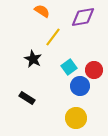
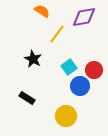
purple diamond: moved 1 px right
yellow line: moved 4 px right, 3 px up
yellow circle: moved 10 px left, 2 px up
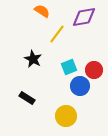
cyan square: rotated 14 degrees clockwise
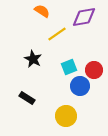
yellow line: rotated 18 degrees clockwise
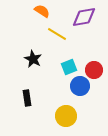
yellow line: rotated 66 degrees clockwise
black rectangle: rotated 49 degrees clockwise
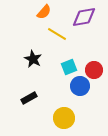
orange semicircle: moved 2 px right, 1 px down; rotated 98 degrees clockwise
black rectangle: moved 2 px right; rotated 70 degrees clockwise
yellow circle: moved 2 px left, 2 px down
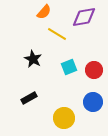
blue circle: moved 13 px right, 16 px down
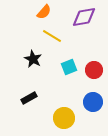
yellow line: moved 5 px left, 2 px down
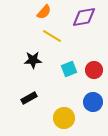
black star: moved 1 px down; rotated 30 degrees counterclockwise
cyan square: moved 2 px down
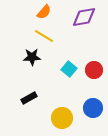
yellow line: moved 8 px left
black star: moved 1 px left, 3 px up
cyan square: rotated 28 degrees counterclockwise
blue circle: moved 6 px down
yellow circle: moved 2 px left
